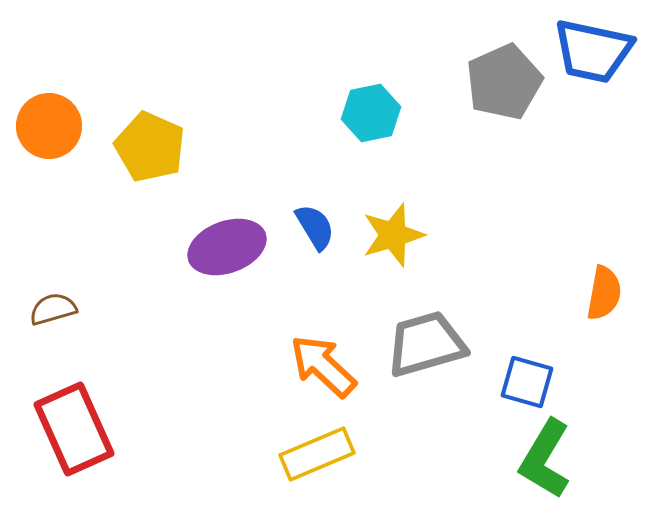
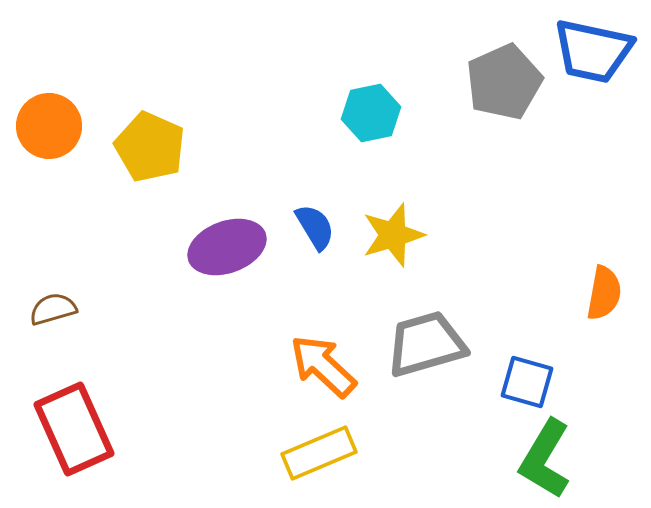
yellow rectangle: moved 2 px right, 1 px up
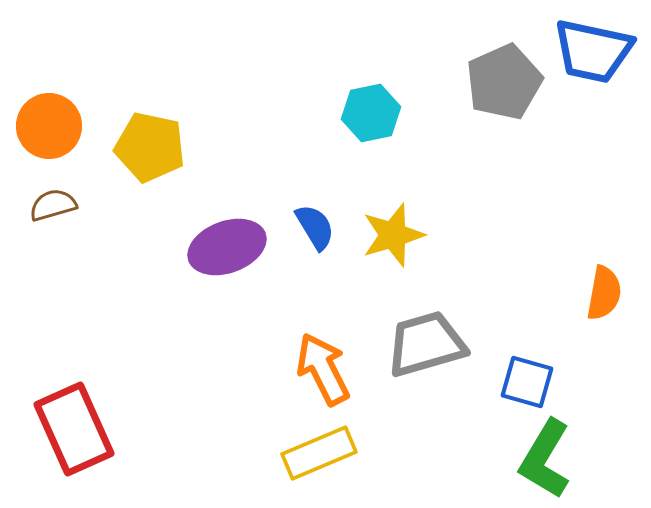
yellow pentagon: rotated 12 degrees counterclockwise
brown semicircle: moved 104 px up
orange arrow: moved 3 px down; rotated 20 degrees clockwise
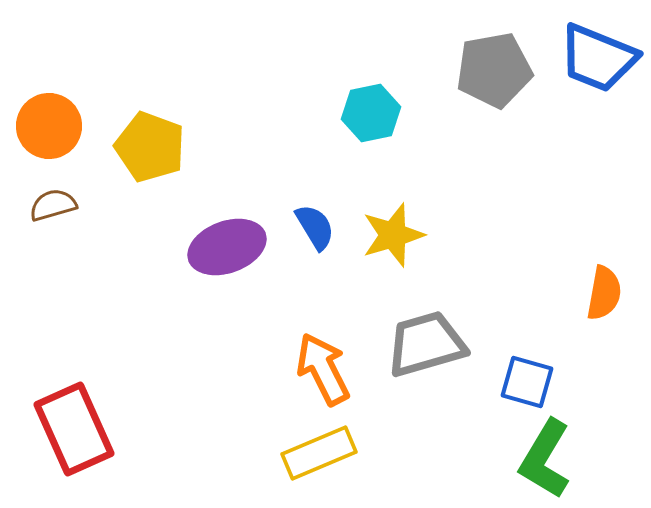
blue trapezoid: moved 5 px right, 7 px down; rotated 10 degrees clockwise
gray pentagon: moved 10 px left, 12 px up; rotated 14 degrees clockwise
yellow pentagon: rotated 8 degrees clockwise
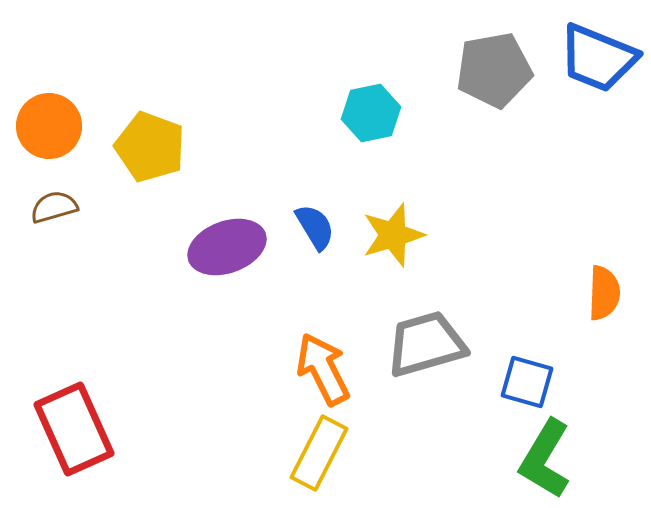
brown semicircle: moved 1 px right, 2 px down
orange semicircle: rotated 8 degrees counterclockwise
yellow rectangle: rotated 40 degrees counterclockwise
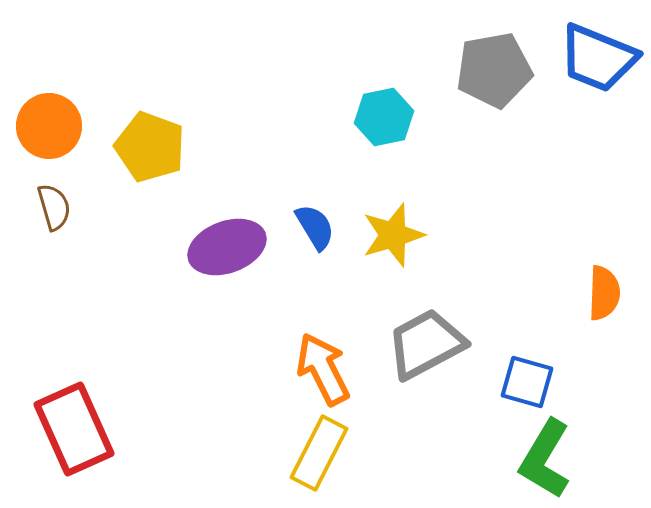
cyan hexagon: moved 13 px right, 4 px down
brown semicircle: rotated 90 degrees clockwise
gray trapezoid: rotated 12 degrees counterclockwise
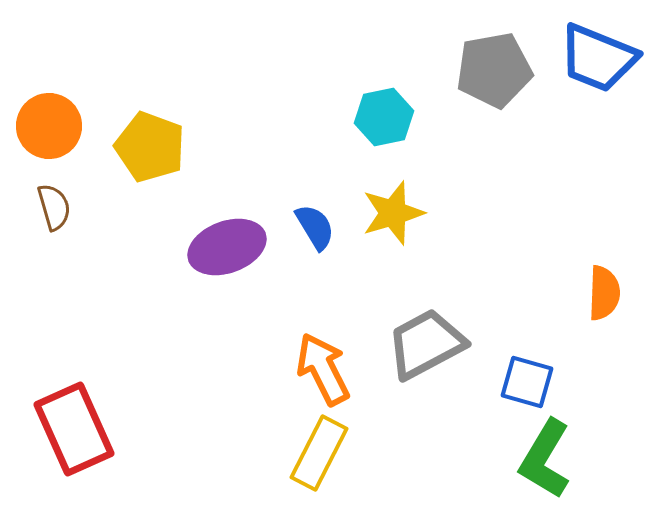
yellow star: moved 22 px up
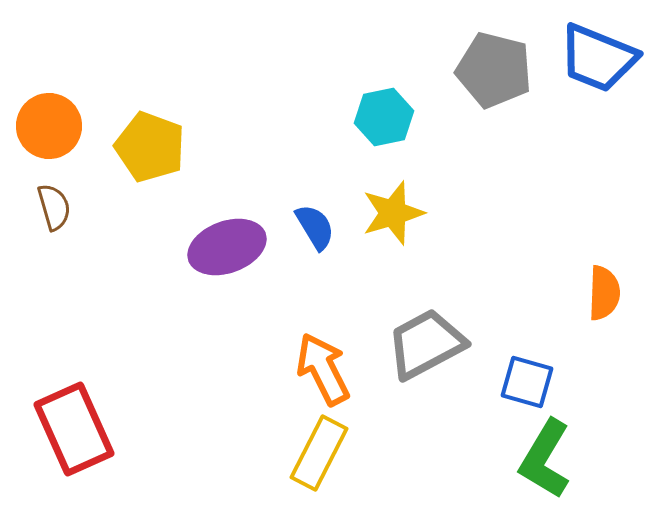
gray pentagon: rotated 24 degrees clockwise
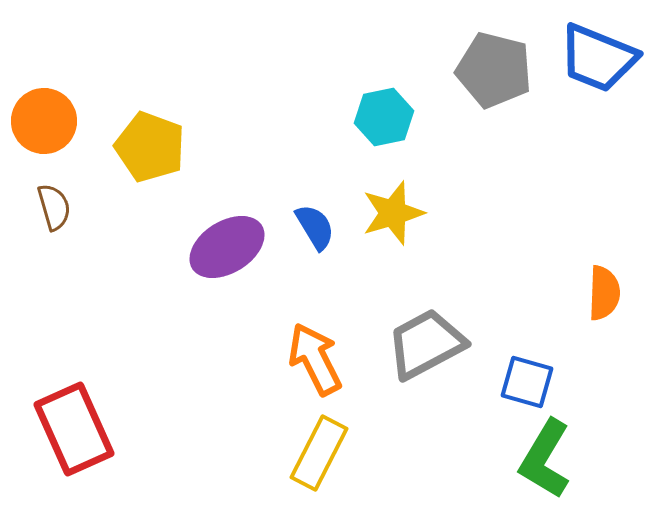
orange circle: moved 5 px left, 5 px up
purple ellipse: rotated 12 degrees counterclockwise
orange arrow: moved 8 px left, 10 px up
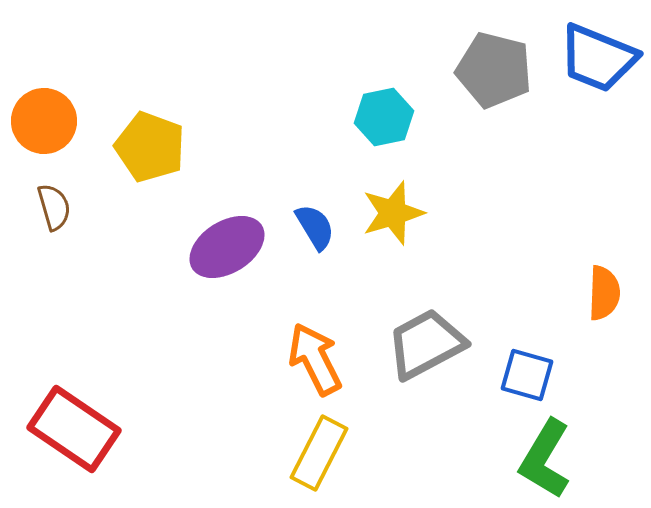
blue square: moved 7 px up
red rectangle: rotated 32 degrees counterclockwise
